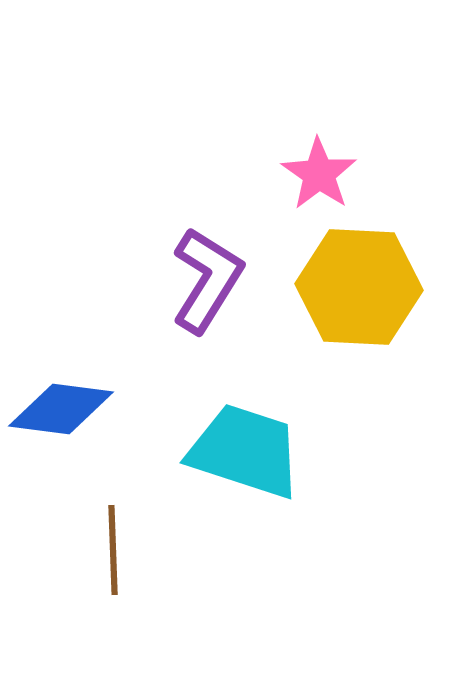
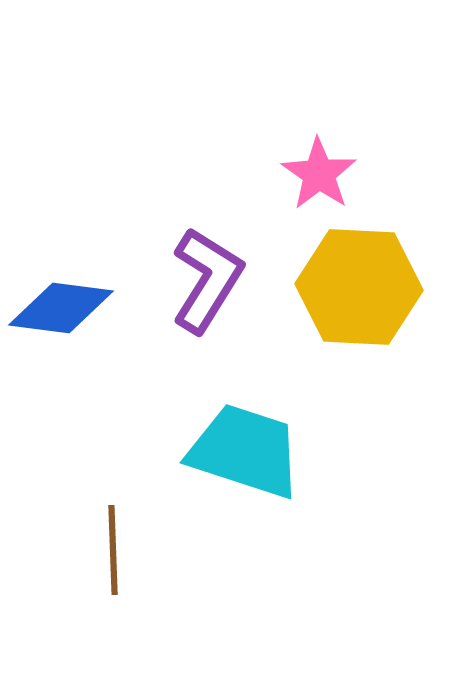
blue diamond: moved 101 px up
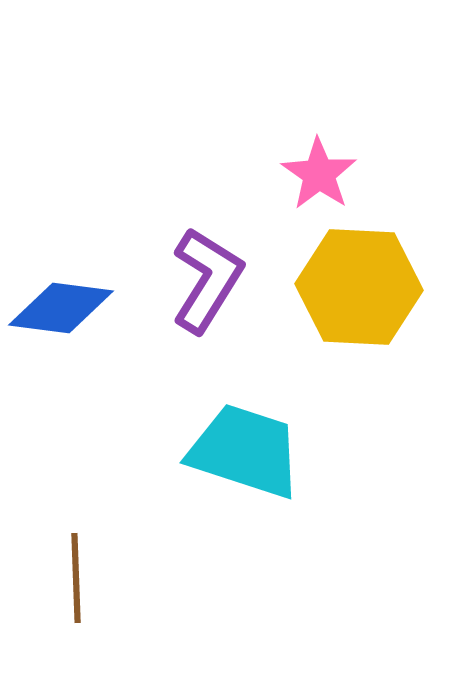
brown line: moved 37 px left, 28 px down
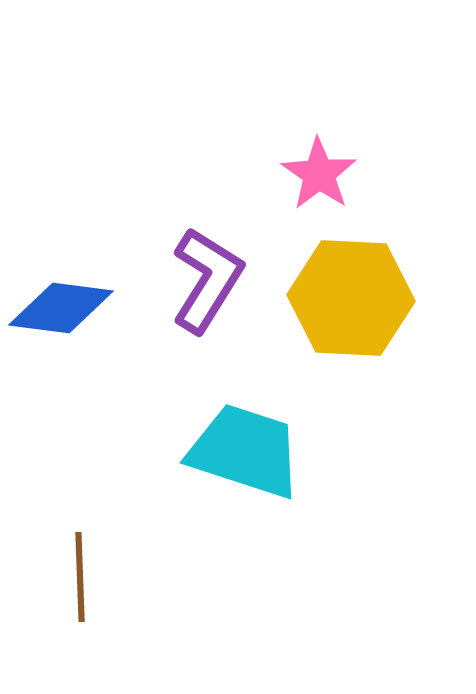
yellow hexagon: moved 8 px left, 11 px down
brown line: moved 4 px right, 1 px up
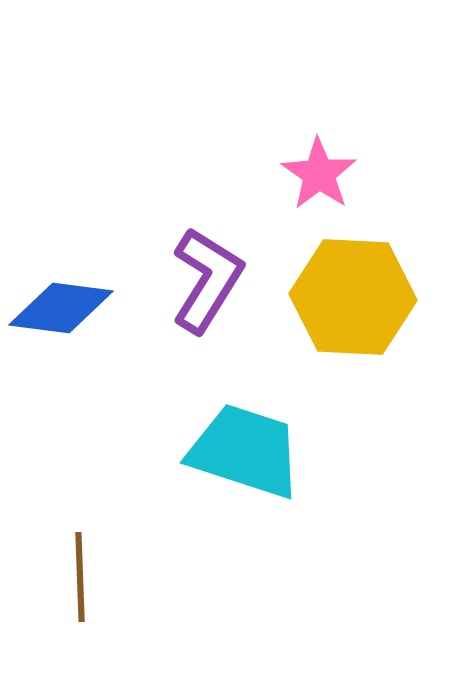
yellow hexagon: moved 2 px right, 1 px up
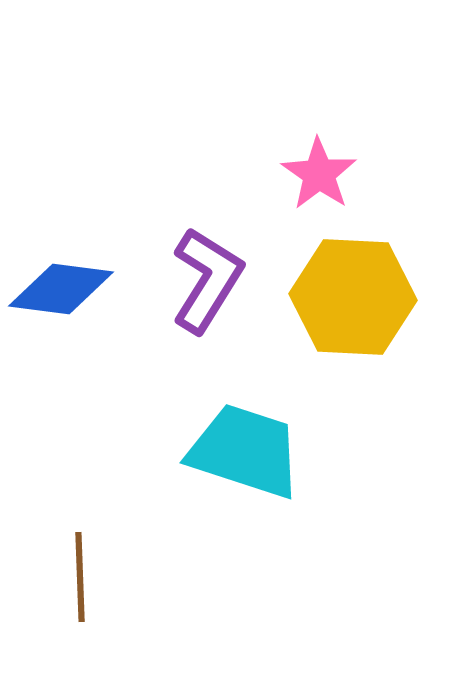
blue diamond: moved 19 px up
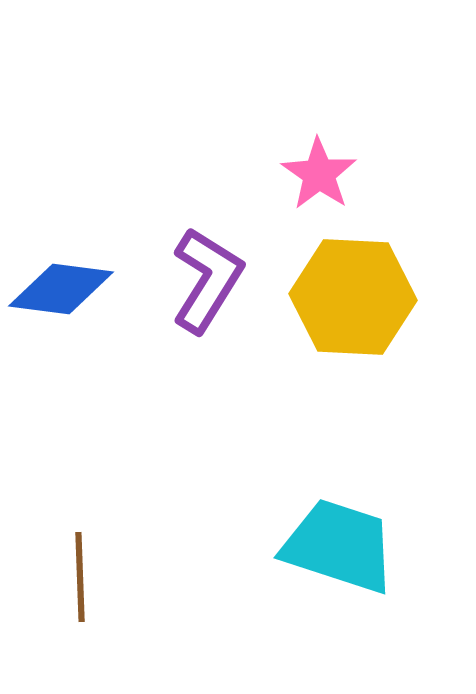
cyan trapezoid: moved 94 px right, 95 px down
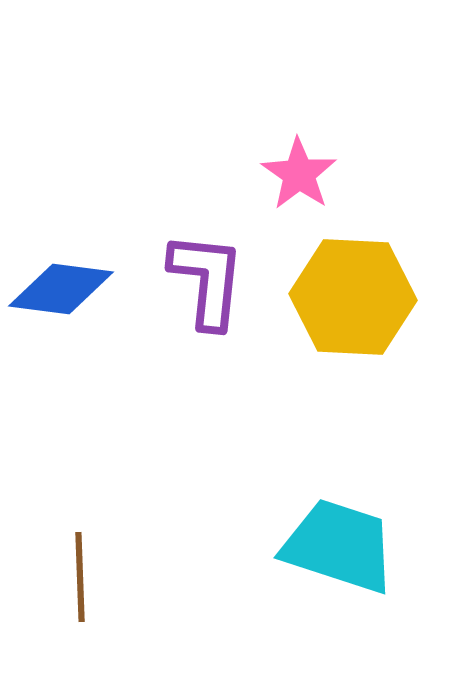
pink star: moved 20 px left
purple L-shape: rotated 26 degrees counterclockwise
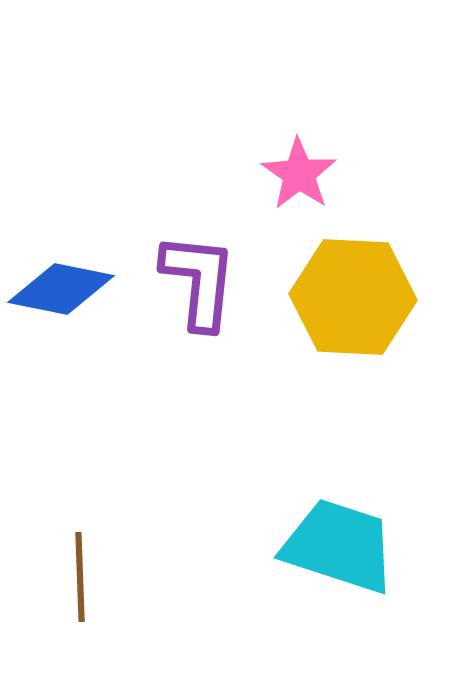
purple L-shape: moved 8 px left, 1 px down
blue diamond: rotated 4 degrees clockwise
